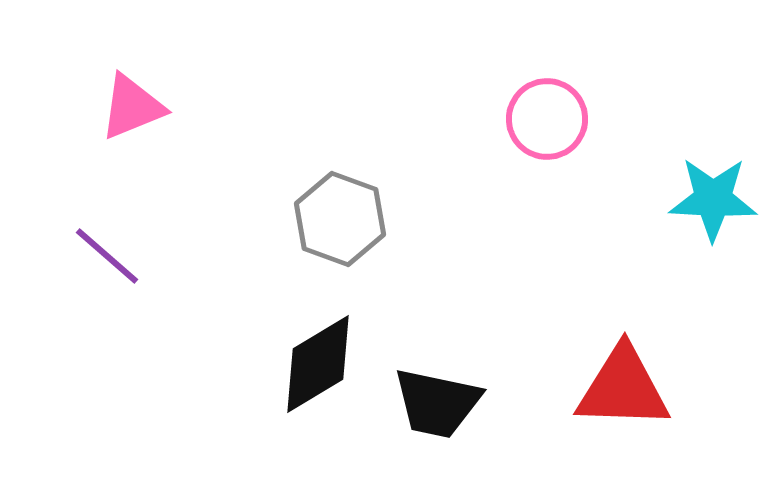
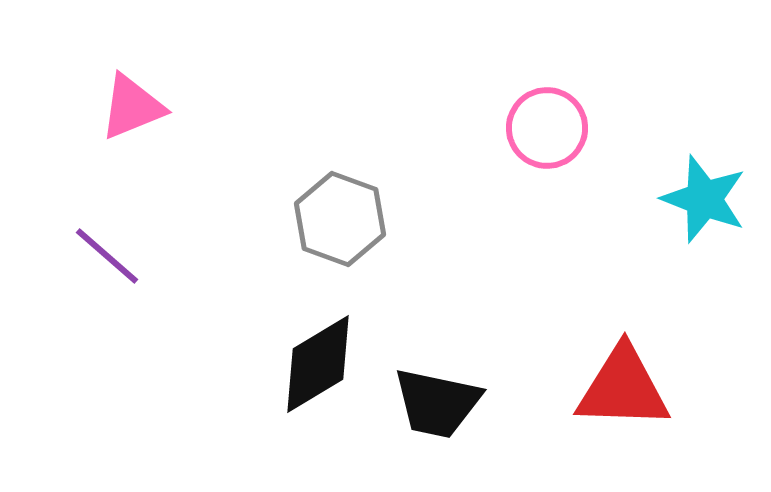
pink circle: moved 9 px down
cyan star: moved 9 px left; rotated 18 degrees clockwise
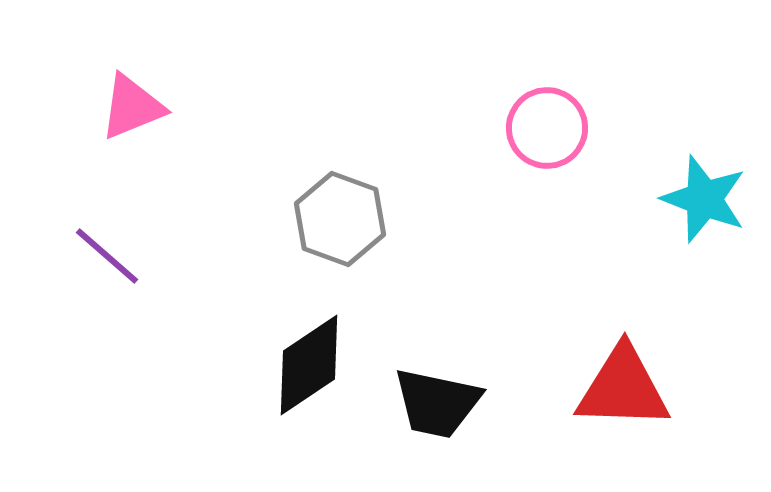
black diamond: moved 9 px left, 1 px down; rotated 3 degrees counterclockwise
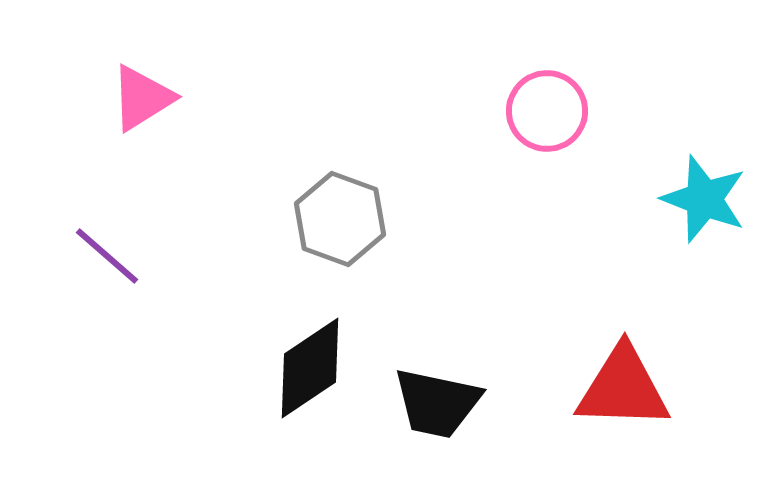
pink triangle: moved 10 px right, 9 px up; rotated 10 degrees counterclockwise
pink circle: moved 17 px up
black diamond: moved 1 px right, 3 px down
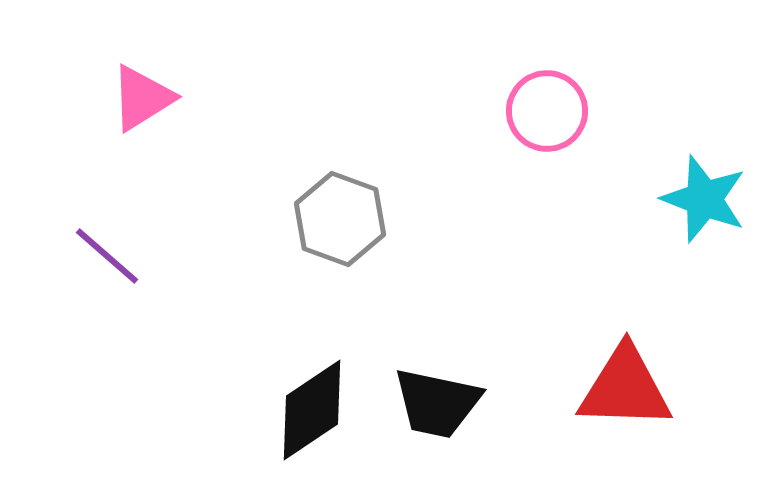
black diamond: moved 2 px right, 42 px down
red triangle: moved 2 px right
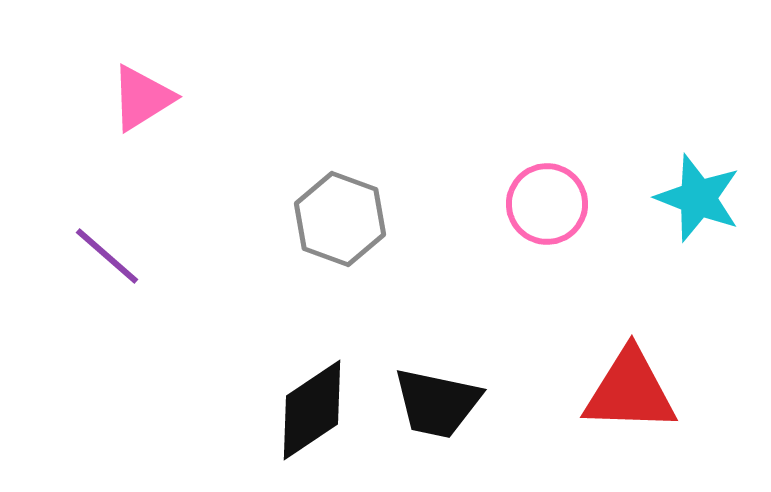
pink circle: moved 93 px down
cyan star: moved 6 px left, 1 px up
red triangle: moved 5 px right, 3 px down
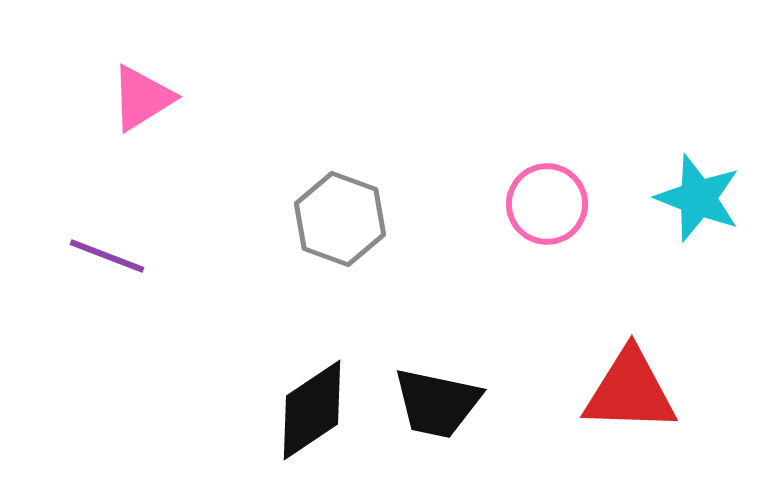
purple line: rotated 20 degrees counterclockwise
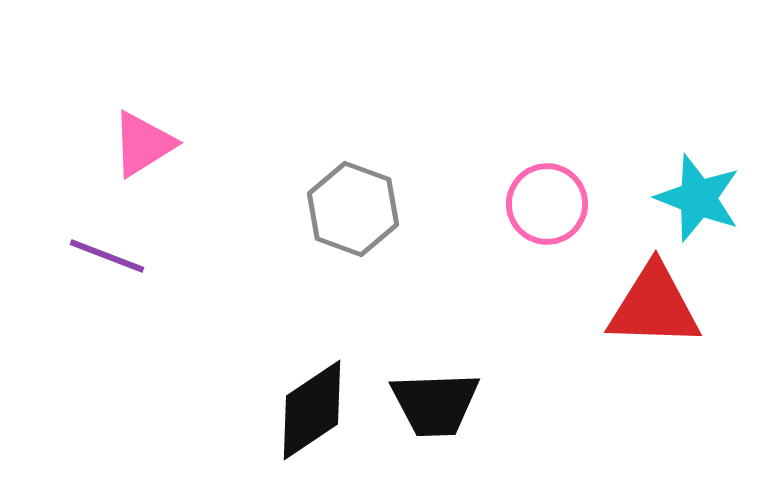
pink triangle: moved 1 px right, 46 px down
gray hexagon: moved 13 px right, 10 px up
red triangle: moved 24 px right, 85 px up
black trapezoid: moved 2 px left, 1 px down; rotated 14 degrees counterclockwise
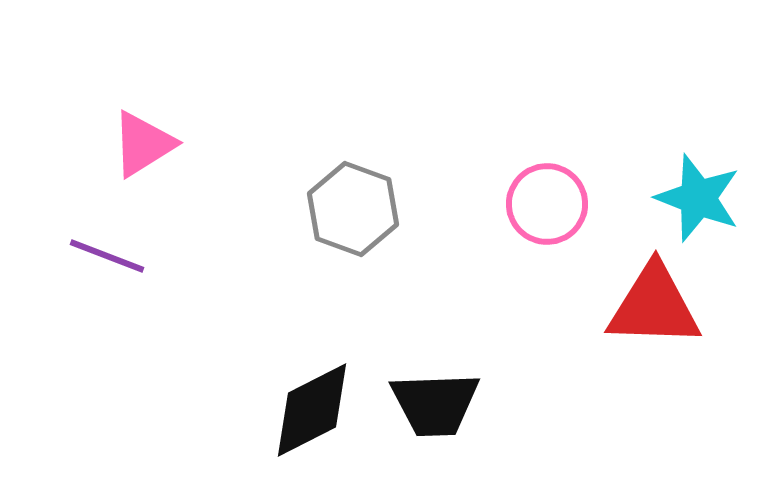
black diamond: rotated 7 degrees clockwise
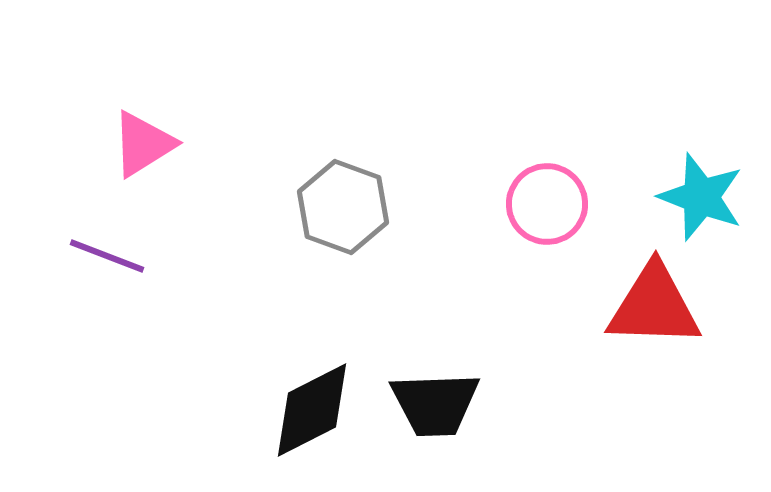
cyan star: moved 3 px right, 1 px up
gray hexagon: moved 10 px left, 2 px up
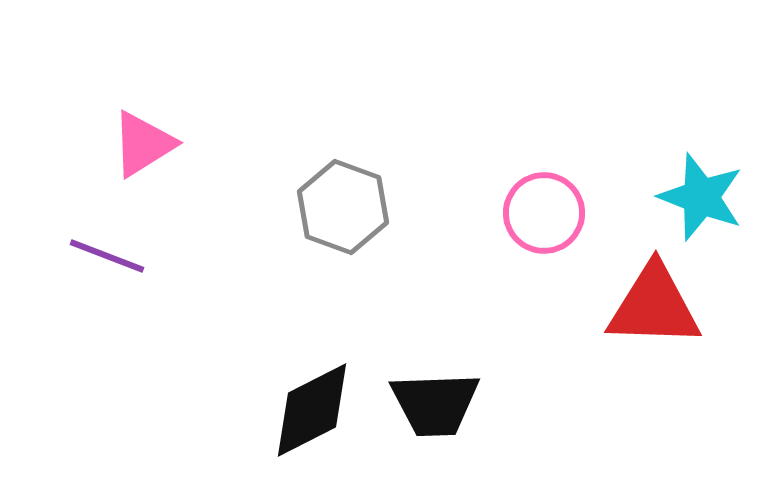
pink circle: moved 3 px left, 9 px down
